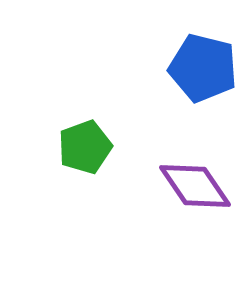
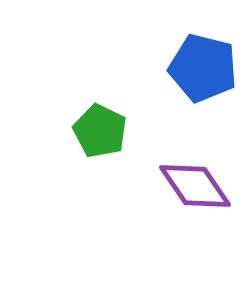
green pentagon: moved 15 px right, 16 px up; rotated 26 degrees counterclockwise
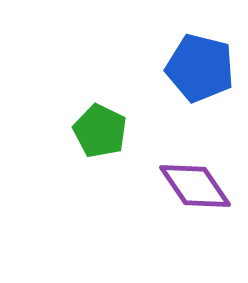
blue pentagon: moved 3 px left
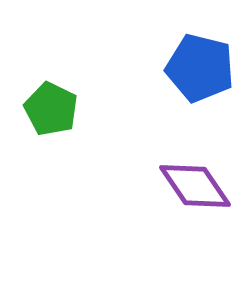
green pentagon: moved 49 px left, 22 px up
